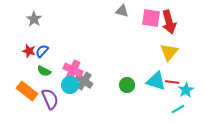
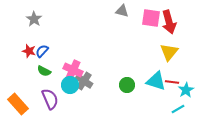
orange rectangle: moved 9 px left, 13 px down; rotated 10 degrees clockwise
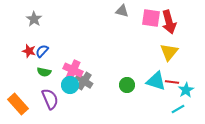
green semicircle: moved 1 px down; rotated 16 degrees counterclockwise
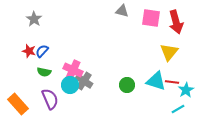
red arrow: moved 7 px right
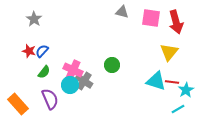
gray triangle: moved 1 px down
green semicircle: rotated 64 degrees counterclockwise
green circle: moved 15 px left, 20 px up
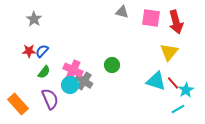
red star: rotated 16 degrees counterclockwise
red line: moved 1 px right, 1 px down; rotated 40 degrees clockwise
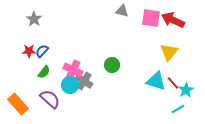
gray triangle: moved 1 px up
red arrow: moved 3 px left, 2 px up; rotated 130 degrees clockwise
purple semicircle: rotated 25 degrees counterclockwise
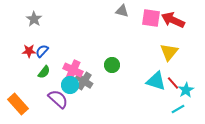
purple semicircle: moved 8 px right
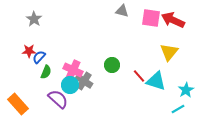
blue semicircle: moved 3 px left, 6 px down
green semicircle: moved 2 px right; rotated 16 degrees counterclockwise
red line: moved 34 px left, 7 px up
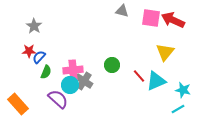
gray star: moved 7 px down
yellow triangle: moved 4 px left
pink cross: rotated 30 degrees counterclockwise
cyan triangle: rotated 40 degrees counterclockwise
cyan star: moved 3 px left; rotated 28 degrees counterclockwise
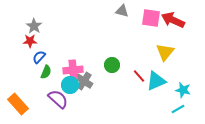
red star: moved 1 px right, 10 px up
